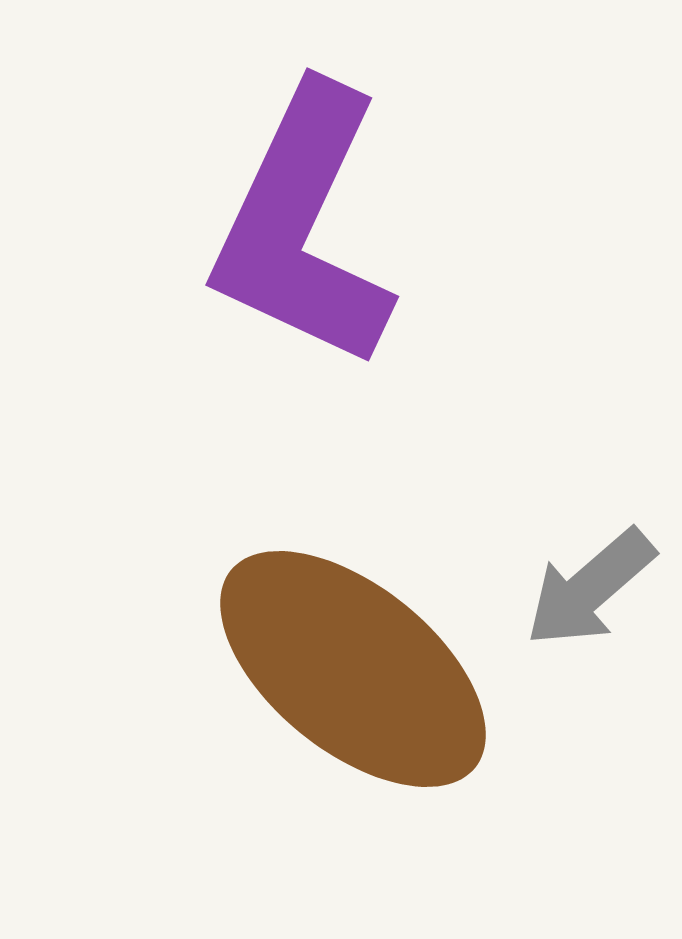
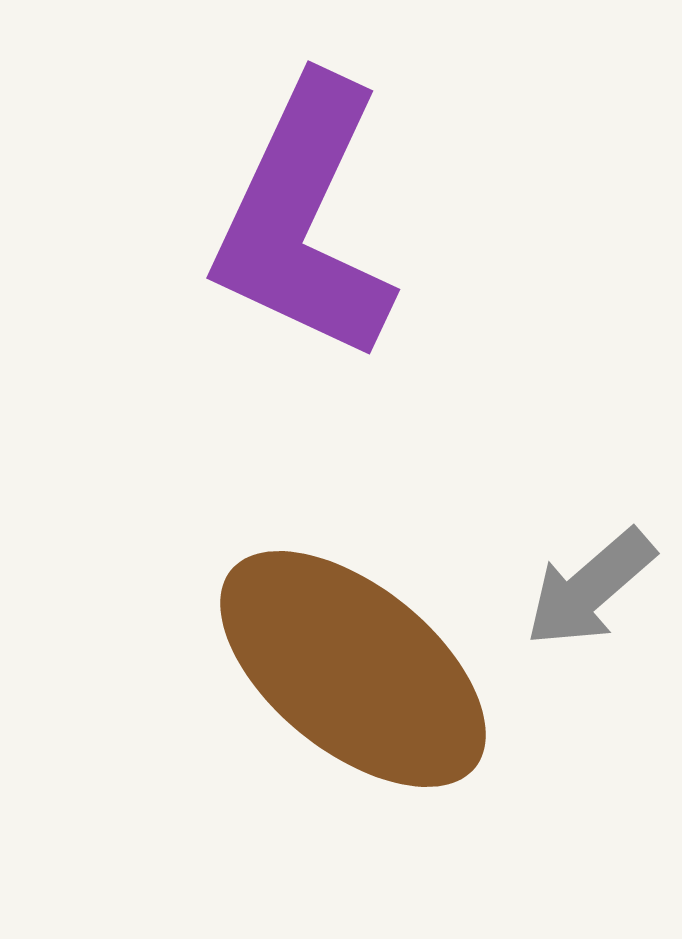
purple L-shape: moved 1 px right, 7 px up
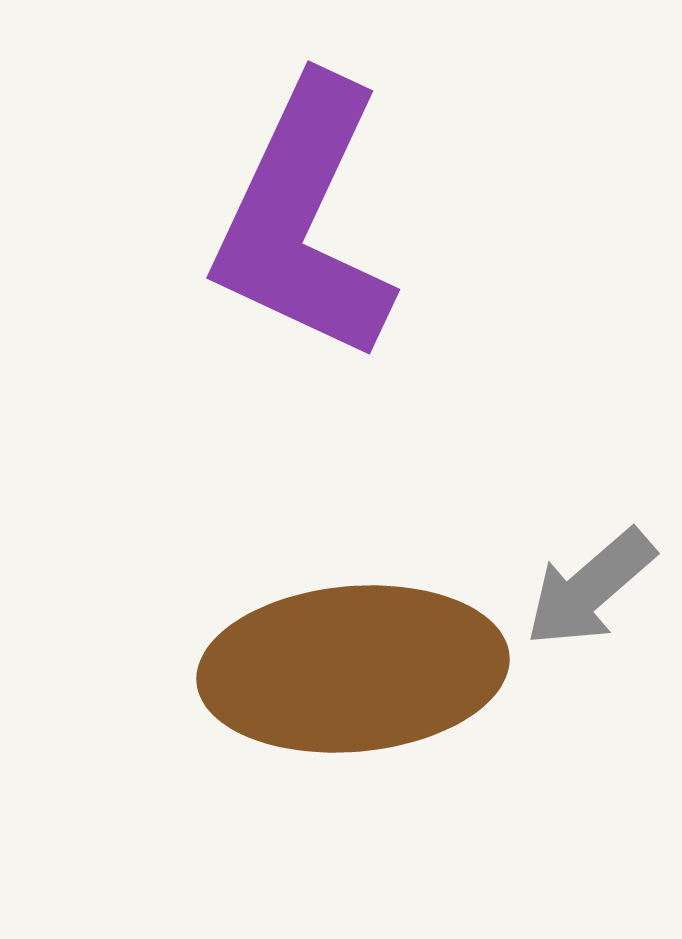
brown ellipse: rotated 44 degrees counterclockwise
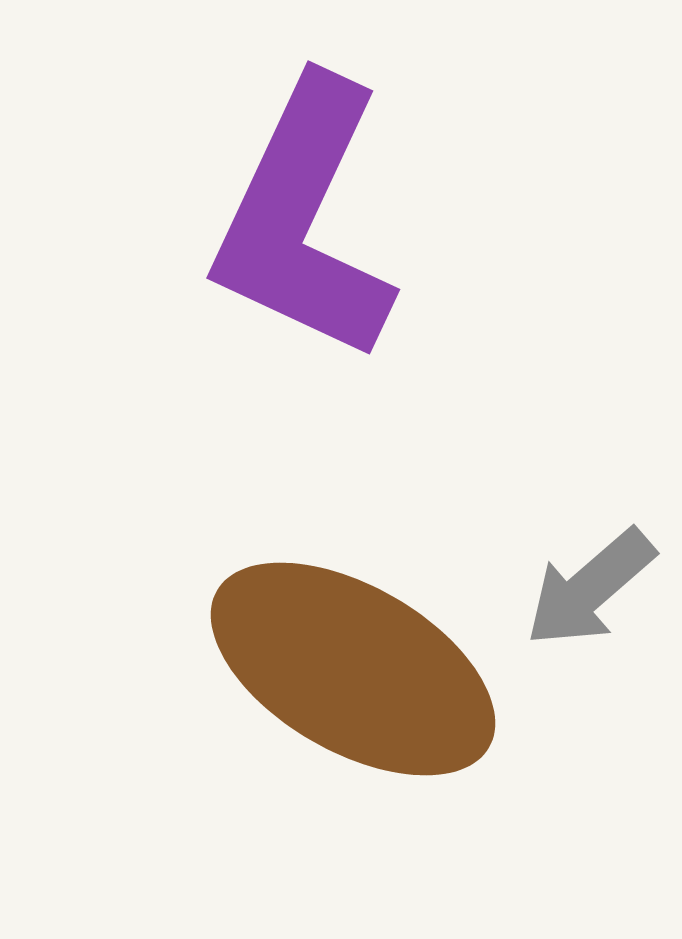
brown ellipse: rotated 35 degrees clockwise
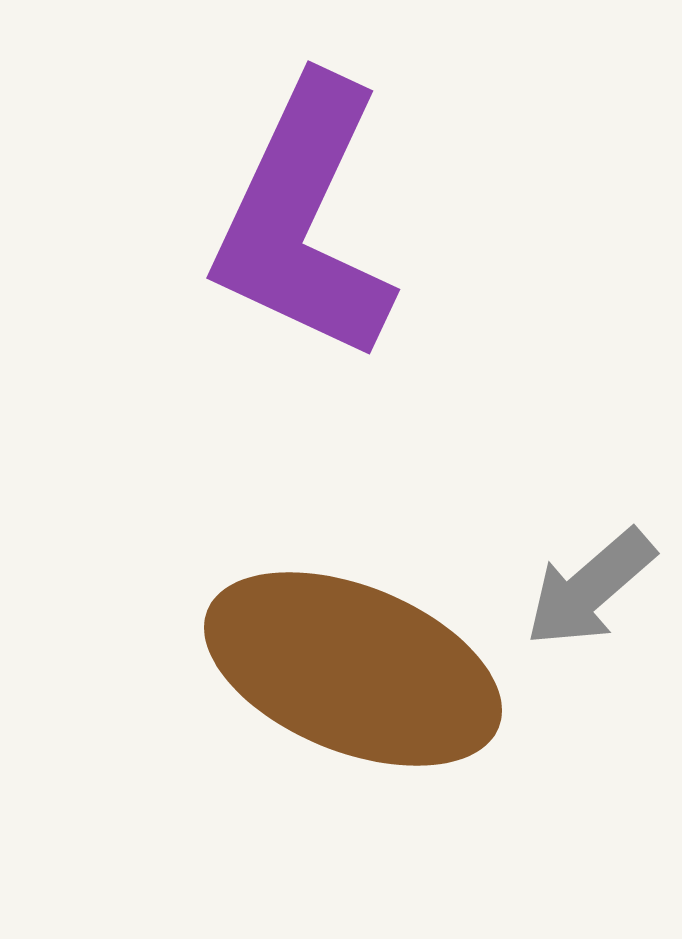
brown ellipse: rotated 8 degrees counterclockwise
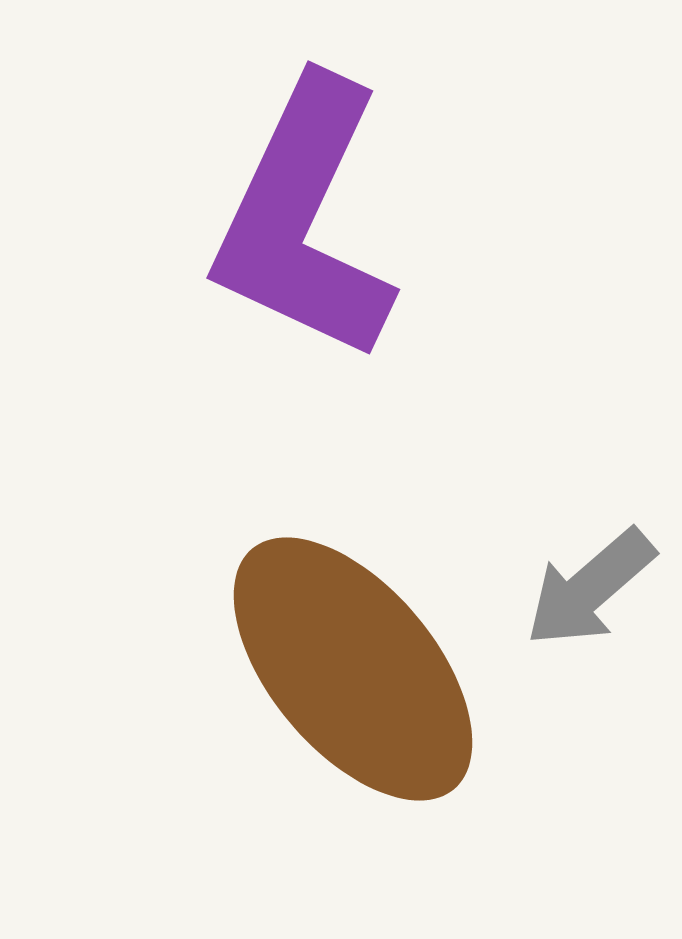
brown ellipse: rotated 28 degrees clockwise
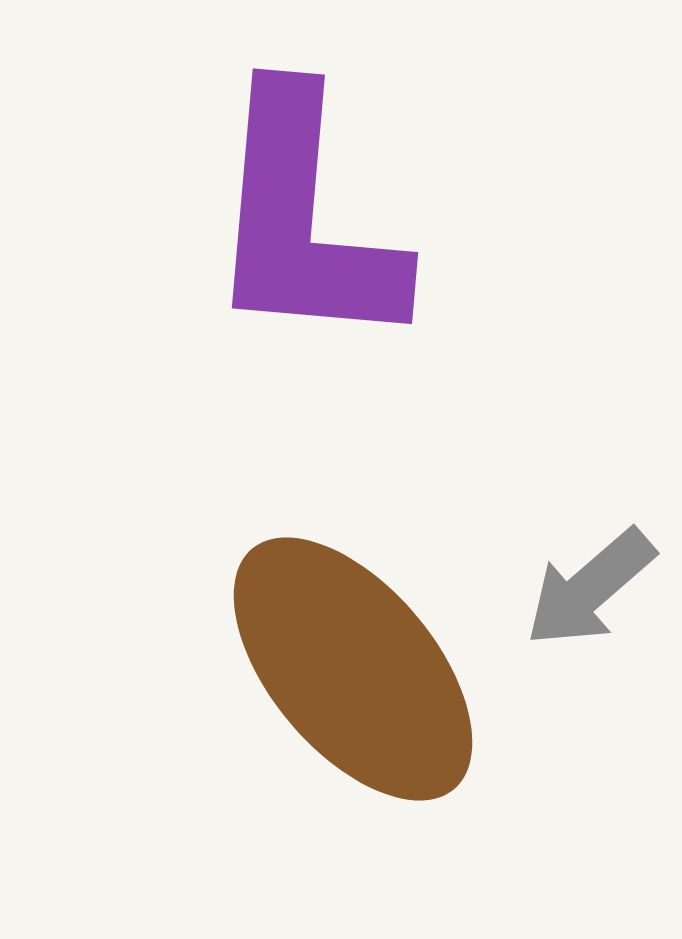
purple L-shape: rotated 20 degrees counterclockwise
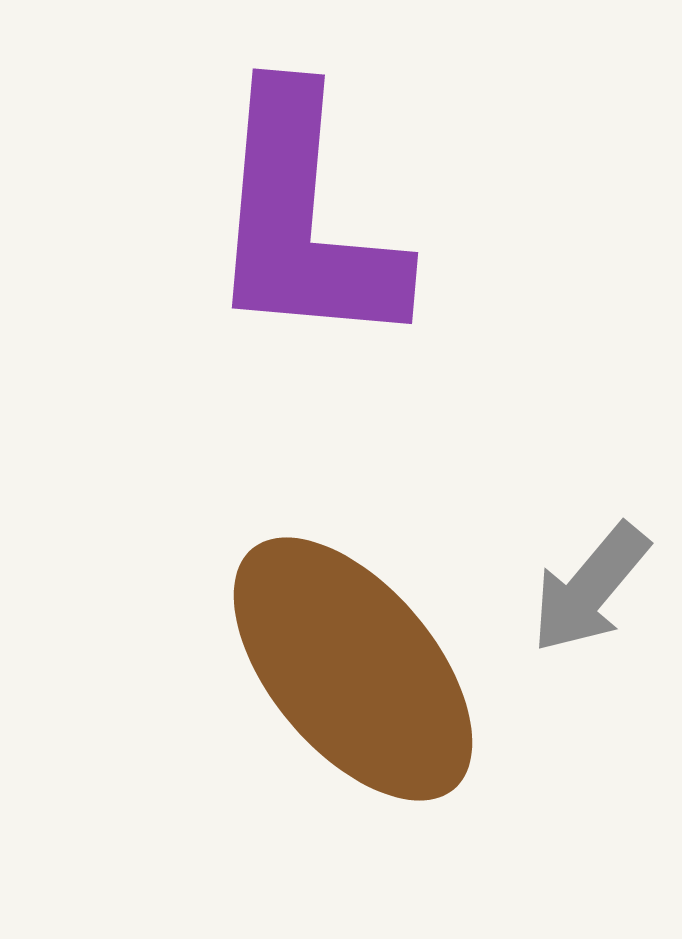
gray arrow: rotated 9 degrees counterclockwise
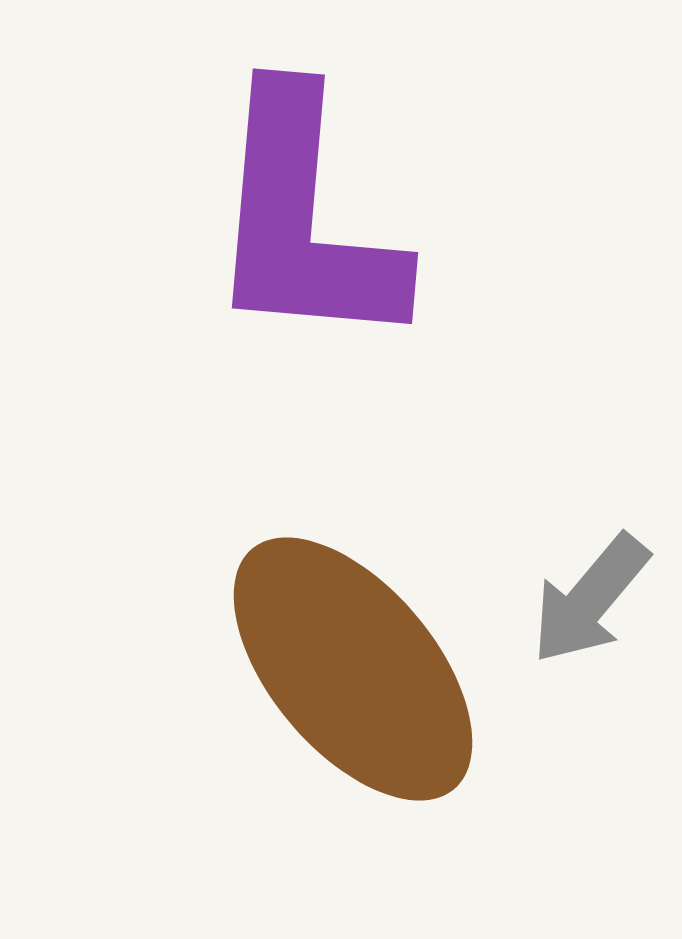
gray arrow: moved 11 px down
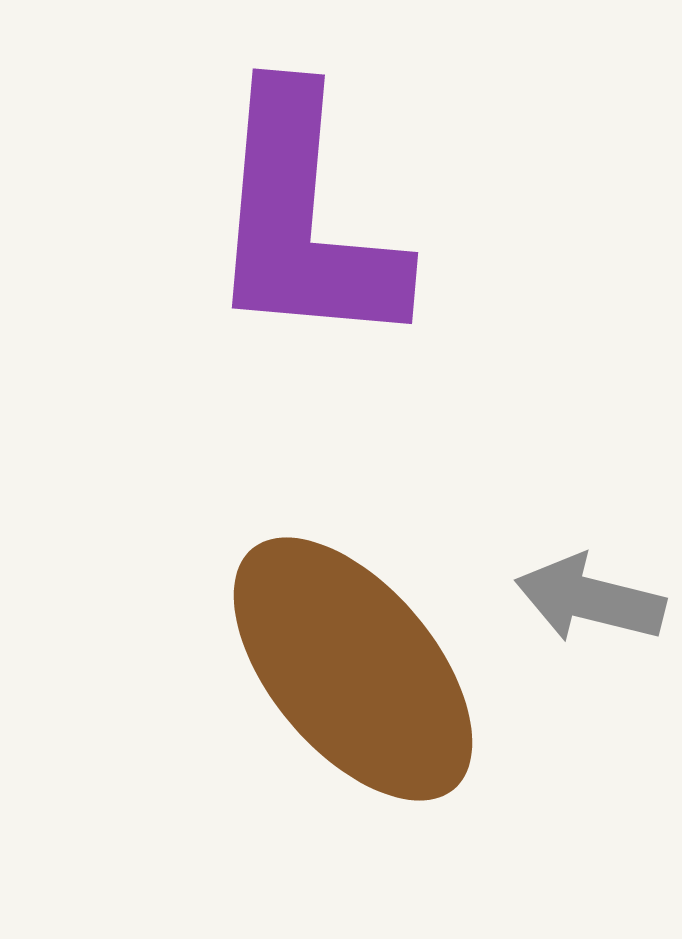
gray arrow: rotated 64 degrees clockwise
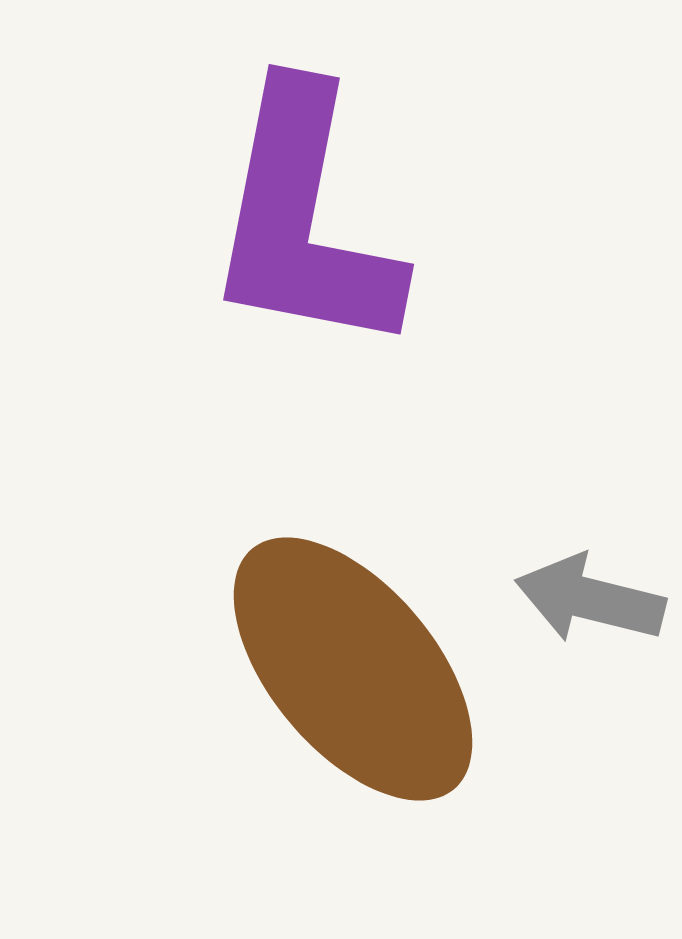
purple L-shape: rotated 6 degrees clockwise
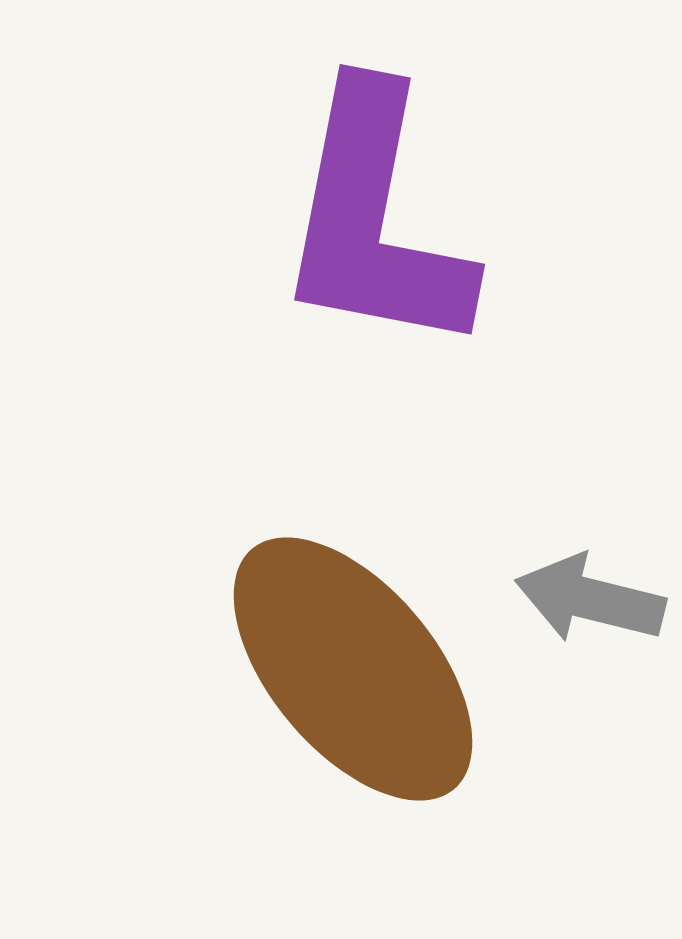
purple L-shape: moved 71 px right
